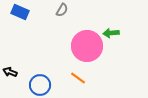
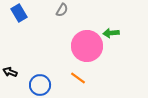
blue rectangle: moved 1 px left, 1 px down; rotated 36 degrees clockwise
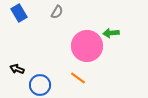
gray semicircle: moved 5 px left, 2 px down
black arrow: moved 7 px right, 3 px up
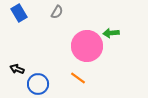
blue circle: moved 2 px left, 1 px up
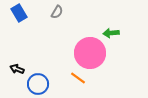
pink circle: moved 3 px right, 7 px down
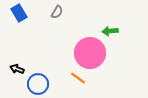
green arrow: moved 1 px left, 2 px up
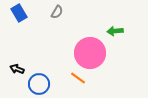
green arrow: moved 5 px right
blue circle: moved 1 px right
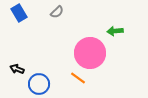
gray semicircle: rotated 16 degrees clockwise
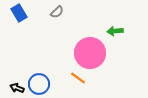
black arrow: moved 19 px down
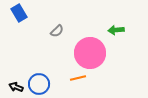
gray semicircle: moved 19 px down
green arrow: moved 1 px right, 1 px up
orange line: rotated 49 degrees counterclockwise
black arrow: moved 1 px left, 1 px up
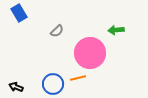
blue circle: moved 14 px right
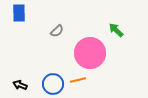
blue rectangle: rotated 30 degrees clockwise
green arrow: rotated 49 degrees clockwise
orange line: moved 2 px down
black arrow: moved 4 px right, 2 px up
